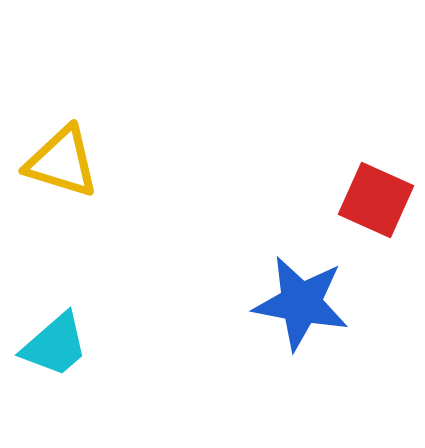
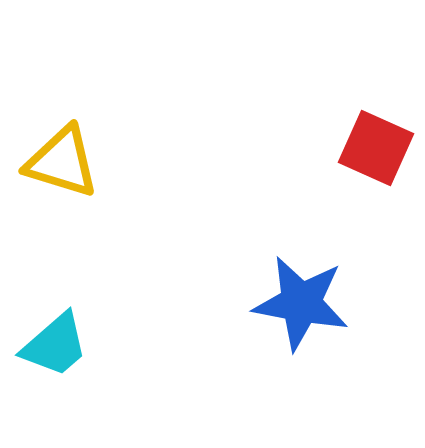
red square: moved 52 px up
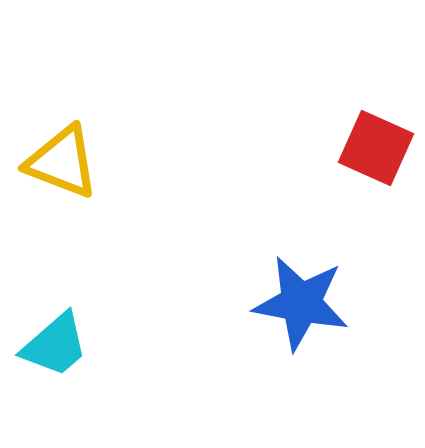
yellow triangle: rotated 4 degrees clockwise
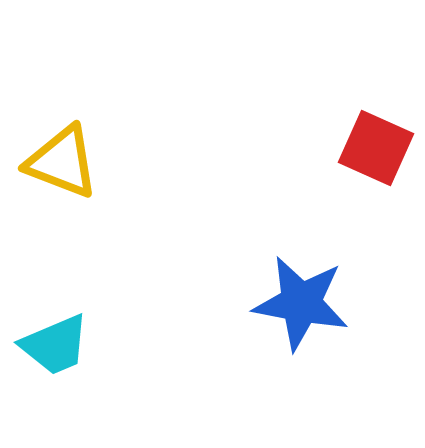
cyan trapezoid: rotated 18 degrees clockwise
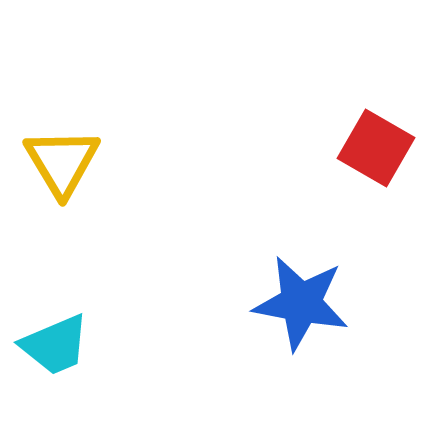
red square: rotated 6 degrees clockwise
yellow triangle: rotated 38 degrees clockwise
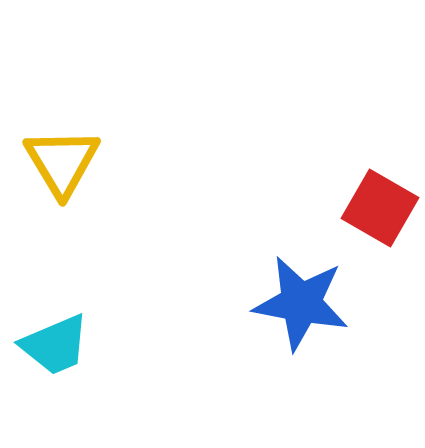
red square: moved 4 px right, 60 px down
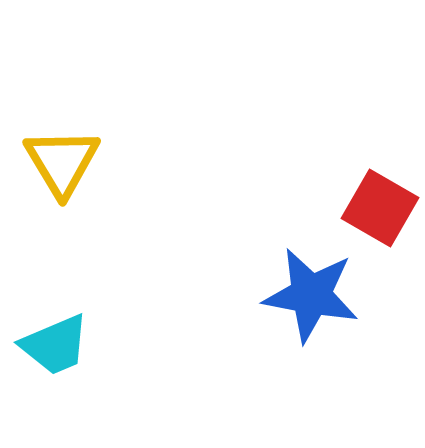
blue star: moved 10 px right, 8 px up
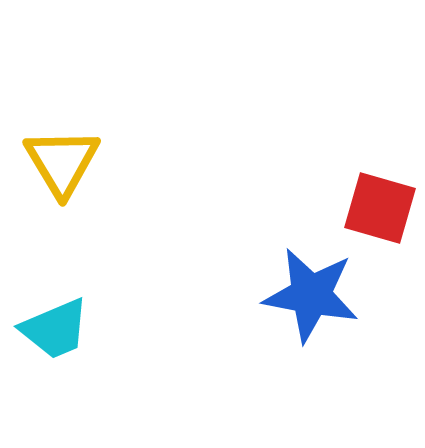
red square: rotated 14 degrees counterclockwise
cyan trapezoid: moved 16 px up
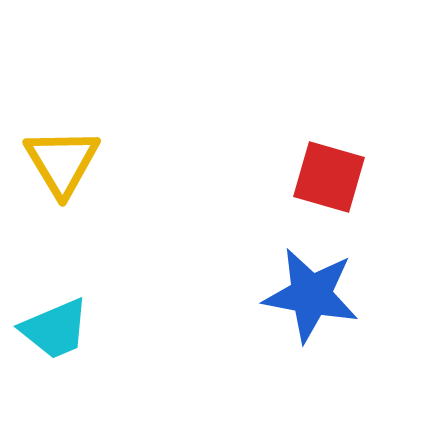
red square: moved 51 px left, 31 px up
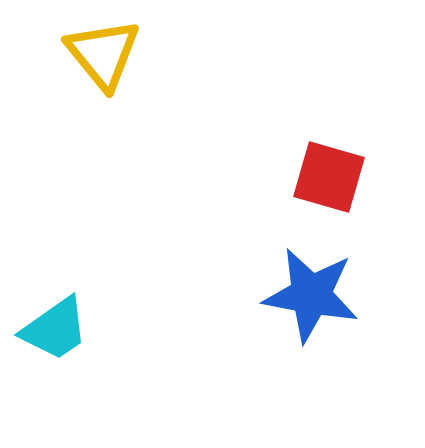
yellow triangle: moved 41 px right, 108 px up; rotated 8 degrees counterclockwise
cyan trapezoid: rotated 12 degrees counterclockwise
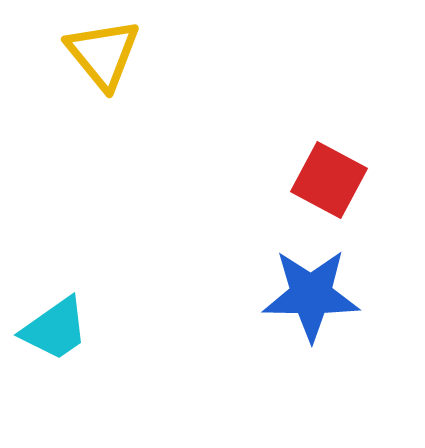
red square: moved 3 px down; rotated 12 degrees clockwise
blue star: rotated 10 degrees counterclockwise
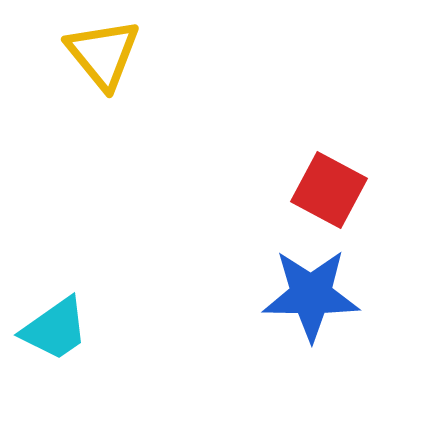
red square: moved 10 px down
